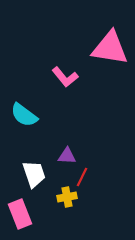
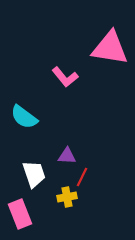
cyan semicircle: moved 2 px down
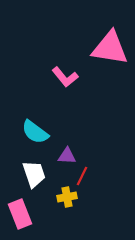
cyan semicircle: moved 11 px right, 15 px down
red line: moved 1 px up
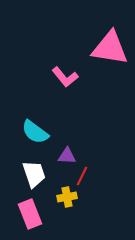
pink rectangle: moved 10 px right
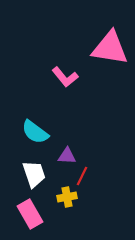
pink rectangle: rotated 8 degrees counterclockwise
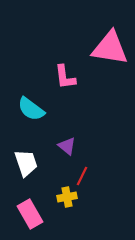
pink L-shape: rotated 32 degrees clockwise
cyan semicircle: moved 4 px left, 23 px up
purple triangle: moved 10 px up; rotated 36 degrees clockwise
white trapezoid: moved 8 px left, 11 px up
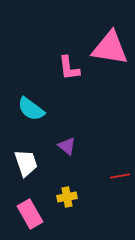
pink L-shape: moved 4 px right, 9 px up
red line: moved 38 px right; rotated 54 degrees clockwise
